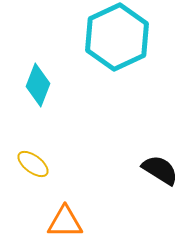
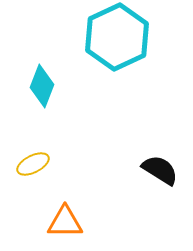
cyan diamond: moved 4 px right, 1 px down
yellow ellipse: rotated 64 degrees counterclockwise
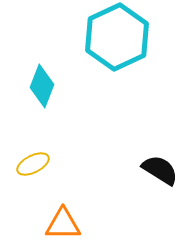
orange triangle: moved 2 px left, 2 px down
